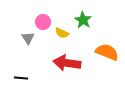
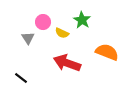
green star: moved 1 px left
red arrow: rotated 12 degrees clockwise
black line: rotated 32 degrees clockwise
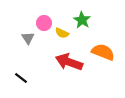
pink circle: moved 1 px right, 1 px down
orange semicircle: moved 4 px left
red arrow: moved 2 px right, 1 px up
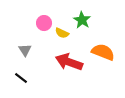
gray triangle: moved 3 px left, 12 px down
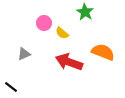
green star: moved 3 px right, 8 px up
yellow semicircle: rotated 16 degrees clockwise
gray triangle: moved 1 px left, 4 px down; rotated 40 degrees clockwise
black line: moved 10 px left, 9 px down
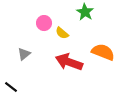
gray triangle: rotated 16 degrees counterclockwise
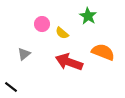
green star: moved 3 px right, 4 px down
pink circle: moved 2 px left, 1 px down
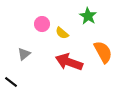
orange semicircle: rotated 40 degrees clockwise
black line: moved 5 px up
